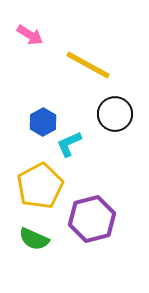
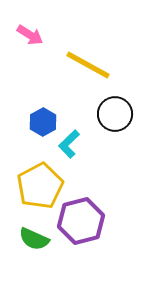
cyan L-shape: rotated 20 degrees counterclockwise
purple hexagon: moved 11 px left, 2 px down
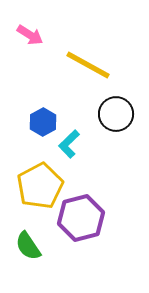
black circle: moved 1 px right
purple hexagon: moved 3 px up
green semicircle: moved 6 px left, 7 px down; rotated 32 degrees clockwise
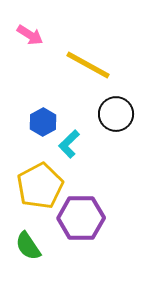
purple hexagon: rotated 15 degrees clockwise
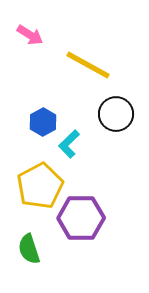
green semicircle: moved 1 px right, 3 px down; rotated 16 degrees clockwise
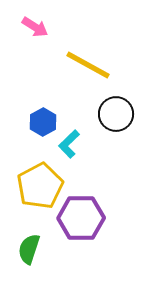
pink arrow: moved 5 px right, 8 px up
green semicircle: rotated 36 degrees clockwise
